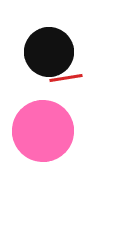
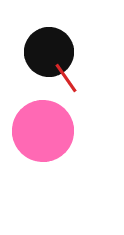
red line: rotated 64 degrees clockwise
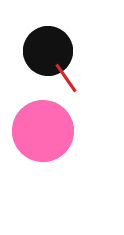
black circle: moved 1 px left, 1 px up
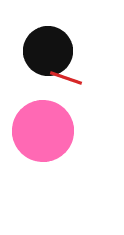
red line: rotated 36 degrees counterclockwise
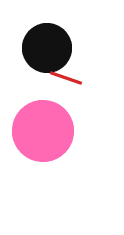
black circle: moved 1 px left, 3 px up
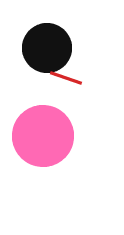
pink circle: moved 5 px down
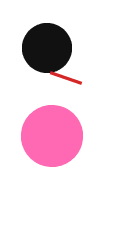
pink circle: moved 9 px right
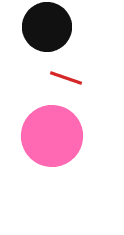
black circle: moved 21 px up
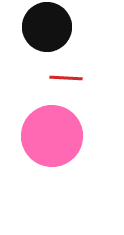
red line: rotated 16 degrees counterclockwise
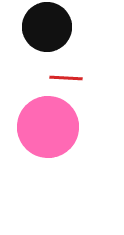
pink circle: moved 4 px left, 9 px up
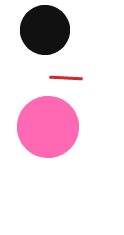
black circle: moved 2 px left, 3 px down
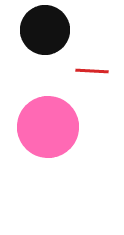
red line: moved 26 px right, 7 px up
